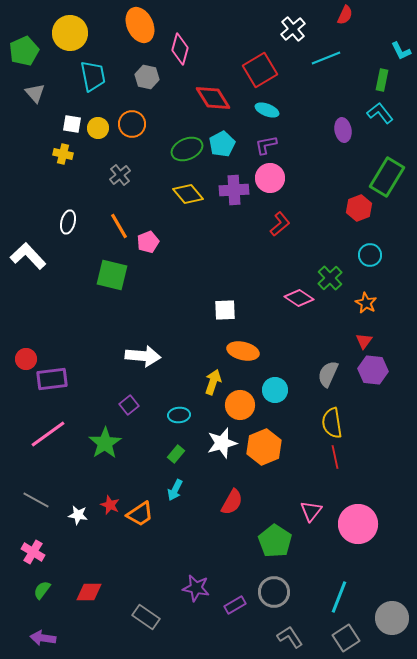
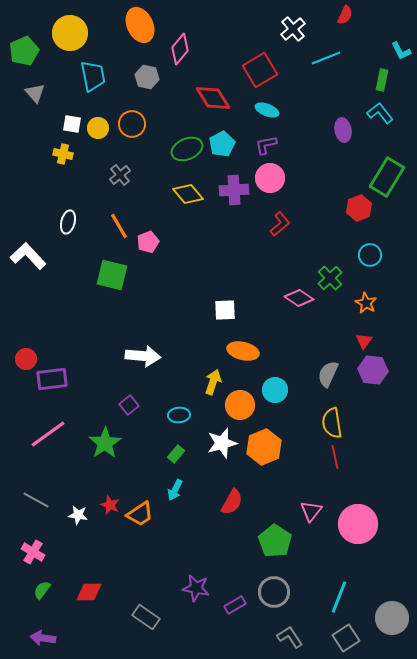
pink diamond at (180, 49): rotated 24 degrees clockwise
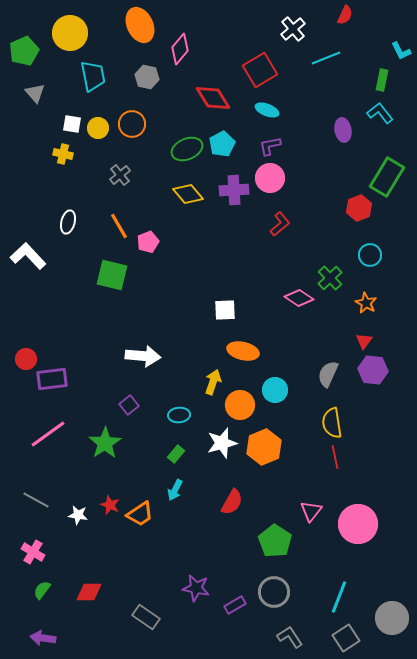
purple L-shape at (266, 145): moved 4 px right, 1 px down
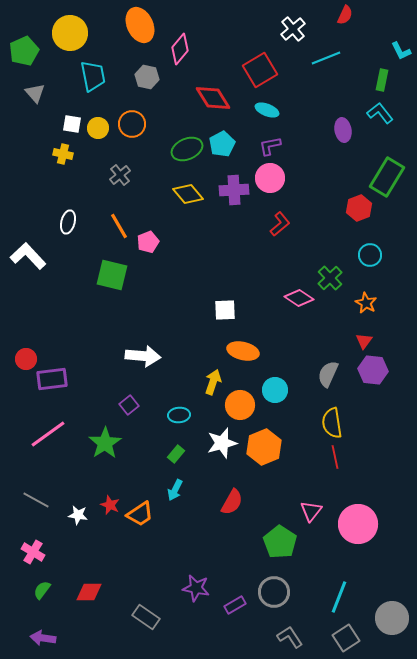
green pentagon at (275, 541): moved 5 px right, 1 px down
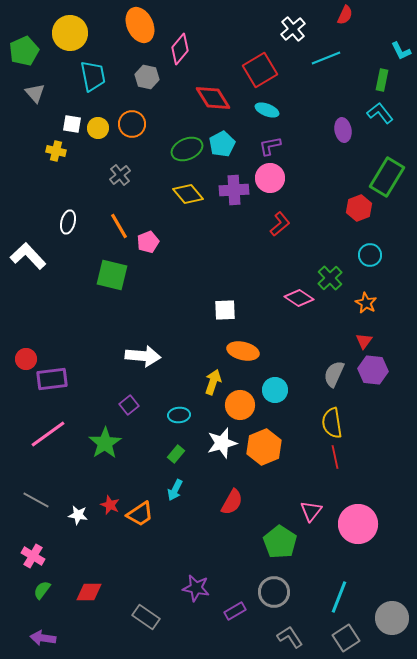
yellow cross at (63, 154): moved 7 px left, 3 px up
gray semicircle at (328, 374): moved 6 px right
pink cross at (33, 552): moved 4 px down
purple rectangle at (235, 605): moved 6 px down
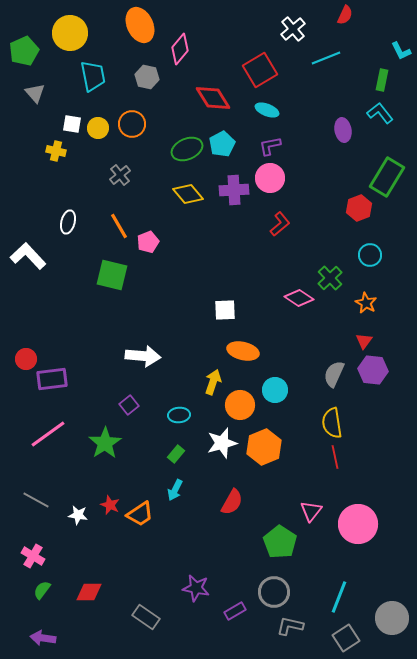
gray L-shape at (290, 637): moved 11 px up; rotated 44 degrees counterclockwise
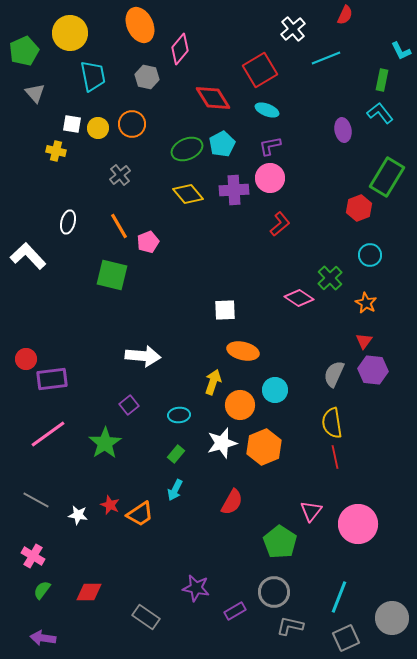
gray square at (346, 638): rotated 8 degrees clockwise
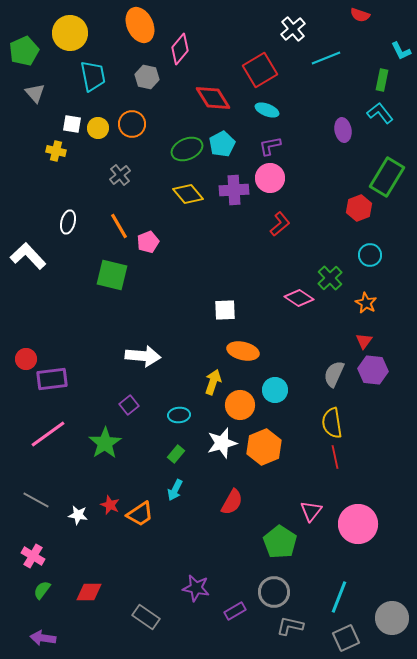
red semicircle at (345, 15): moved 15 px right; rotated 84 degrees clockwise
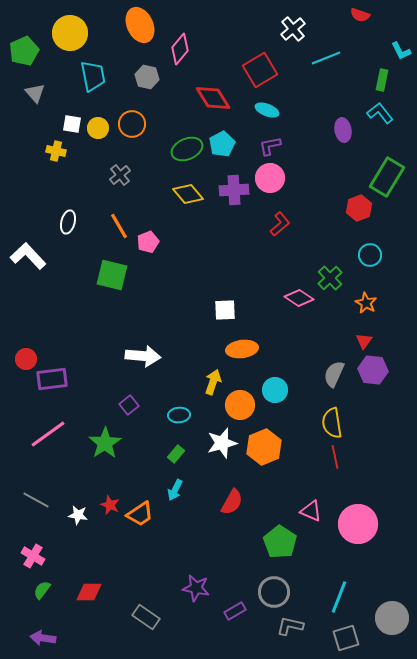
orange ellipse at (243, 351): moved 1 px left, 2 px up; rotated 20 degrees counterclockwise
pink triangle at (311, 511): rotated 45 degrees counterclockwise
gray square at (346, 638): rotated 8 degrees clockwise
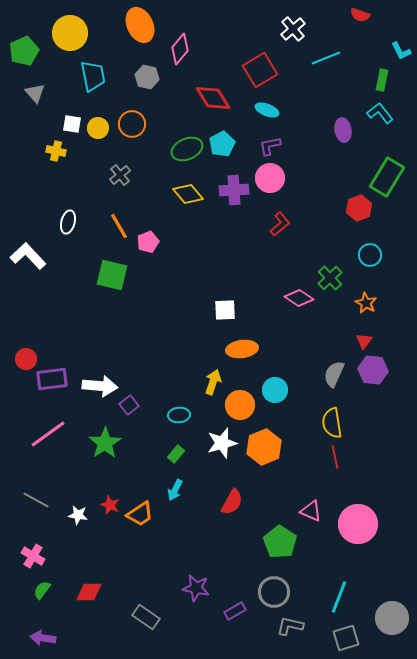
white arrow at (143, 356): moved 43 px left, 30 px down
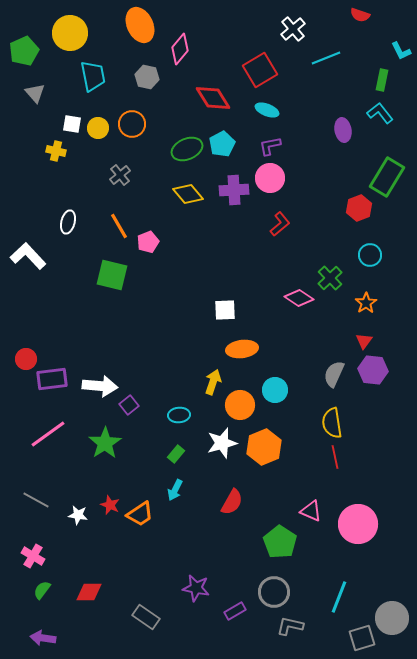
orange star at (366, 303): rotated 10 degrees clockwise
gray square at (346, 638): moved 16 px right
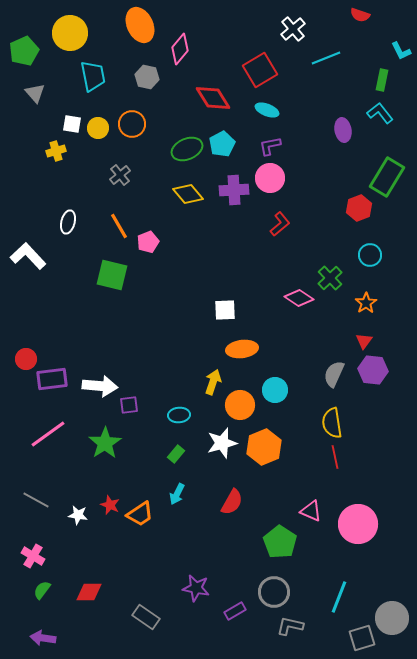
yellow cross at (56, 151): rotated 30 degrees counterclockwise
purple square at (129, 405): rotated 30 degrees clockwise
cyan arrow at (175, 490): moved 2 px right, 4 px down
